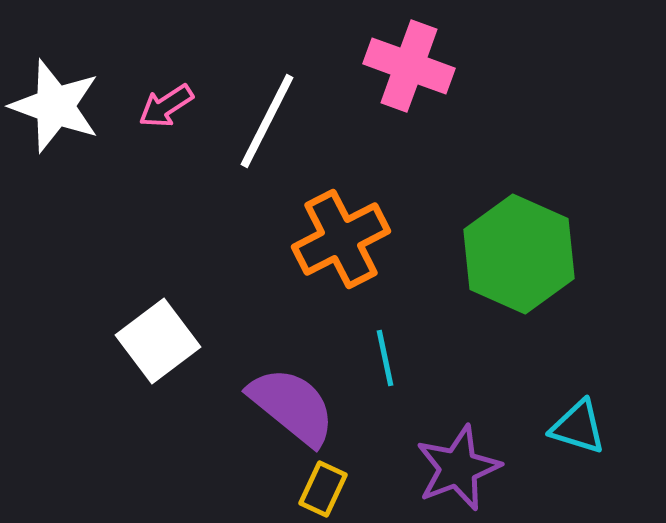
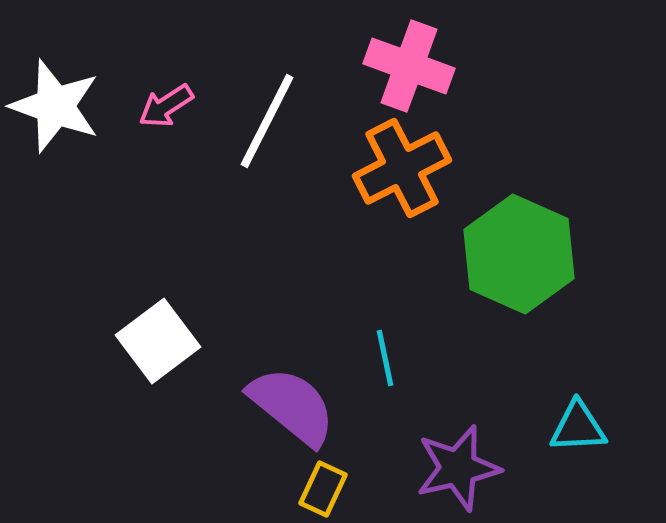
orange cross: moved 61 px right, 71 px up
cyan triangle: rotated 20 degrees counterclockwise
purple star: rotated 8 degrees clockwise
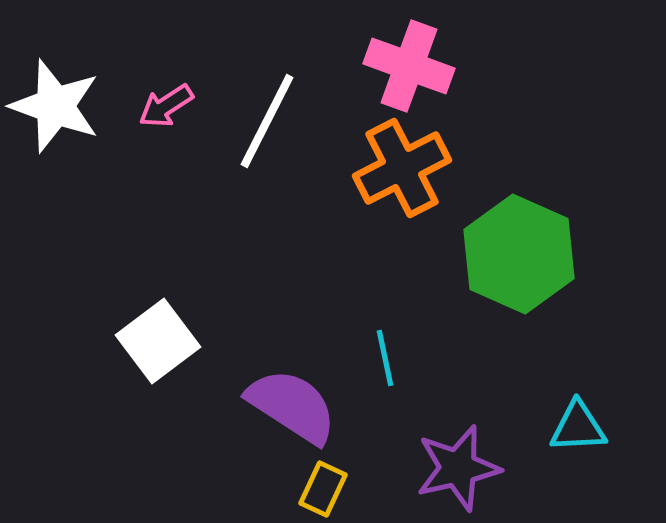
purple semicircle: rotated 6 degrees counterclockwise
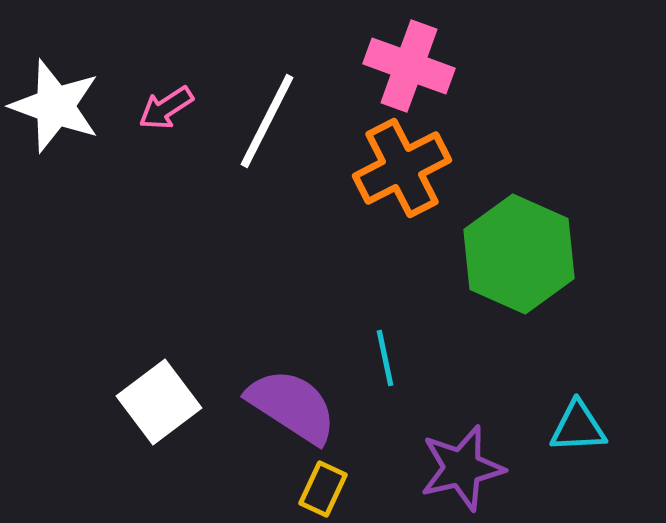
pink arrow: moved 2 px down
white square: moved 1 px right, 61 px down
purple star: moved 4 px right
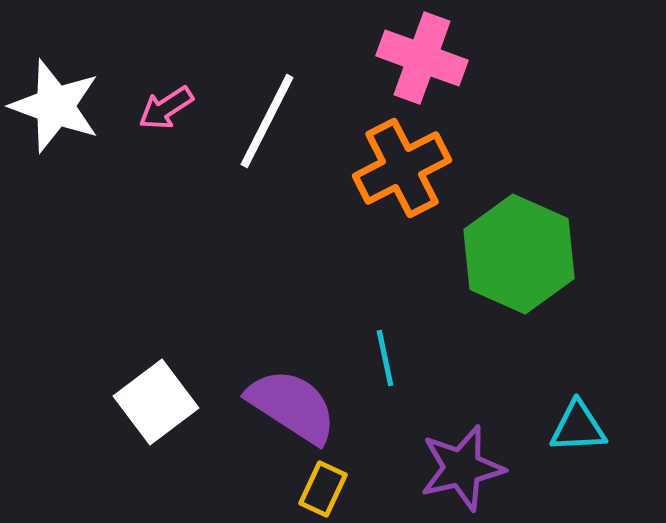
pink cross: moved 13 px right, 8 px up
white square: moved 3 px left
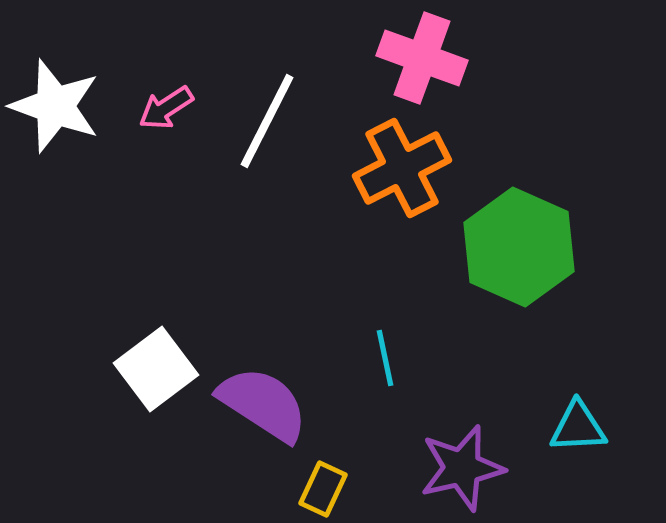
green hexagon: moved 7 px up
white square: moved 33 px up
purple semicircle: moved 29 px left, 2 px up
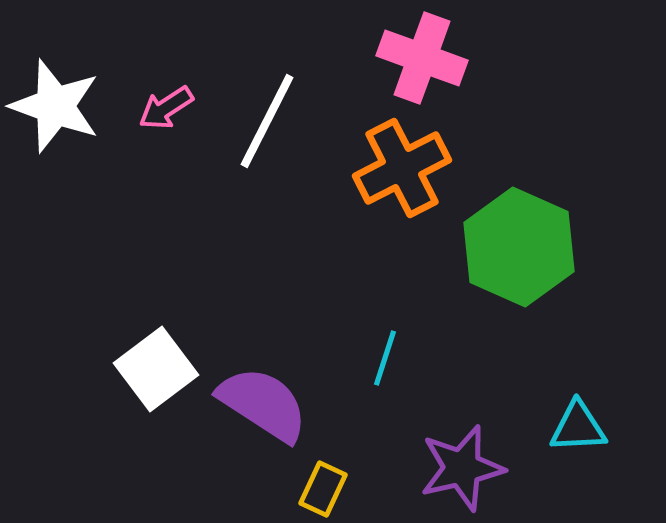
cyan line: rotated 30 degrees clockwise
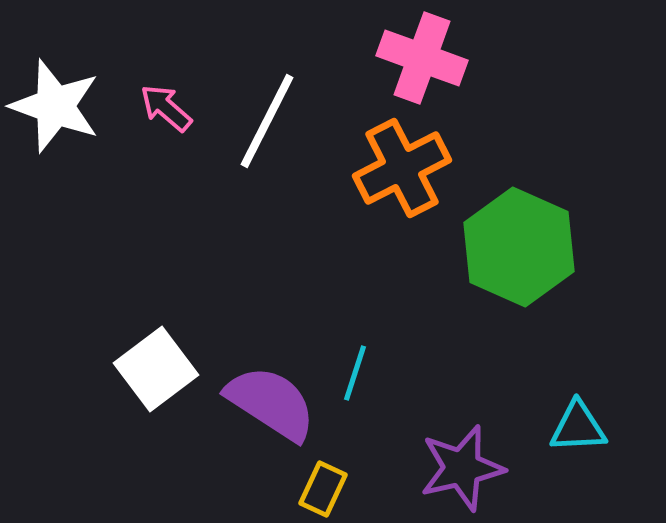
pink arrow: rotated 74 degrees clockwise
cyan line: moved 30 px left, 15 px down
purple semicircle: moved 8 px right, 1 px up
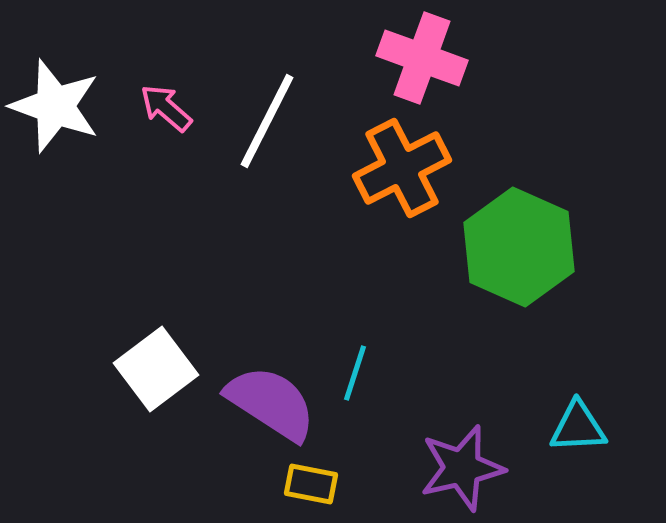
yellow rectangle: moved 12 px left, 5 px up; rotated 76 degrees clockwise
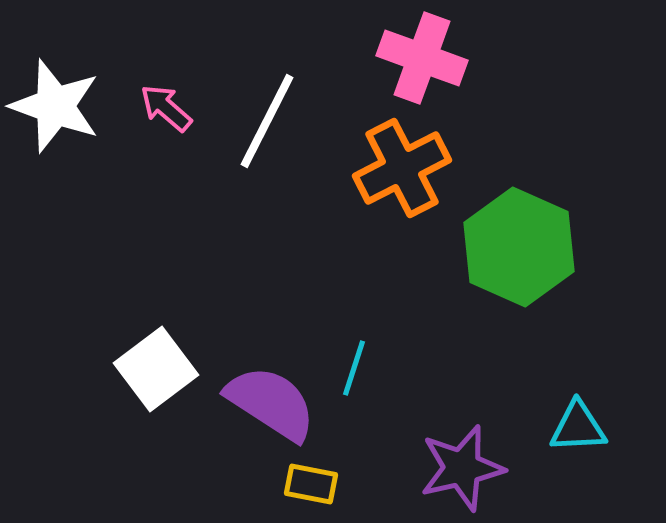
cyan line: moved 1 px left, 5 px up
